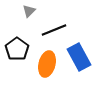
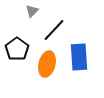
gray triangle: moved 3 px right
black line: rotated 25 degrees counterclockwise
blue rectangle: rotated 24 degrees clockwise
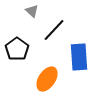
gray triangle: rotated 32 degrees counterclockwise
orange ellipse: moved 15 px down; rotated 20 degrees clockwise
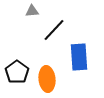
gray triangle: rotated 48 degrees counterclockwise
black pentagon: moved 23 px down
orange ellipse: rotated 40 degrees counterclockwise
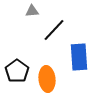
black pentagon: moved 1 px up
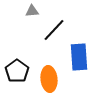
orange ellipse: moved 2 px right
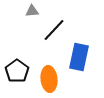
blue rectangle: rotated 16 degrees clockwise
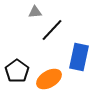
gray triangle: moved 3 px right, 1 px down
black line: moved 2 px left
orange ellipse: rotated 65 degrees clockwise
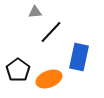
black line: moved 1 px left, 2 px down
black pentagon: moved 1 px right, 1 px up
orange ellipse: rotated 10 degrees clockwise
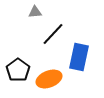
black line: moved 2 px right, 2 px down
